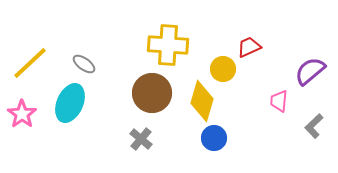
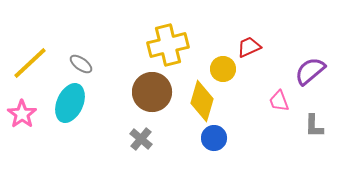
yellow cross: rotated 18 degrees counterclockwise
gray ellipse: moved 3 px left
brown circle: moved 1 px up
pink trapezoid: rotated 25 degrees counterclockwise
gray L-shape: rotated 45 degrees counterclockwise
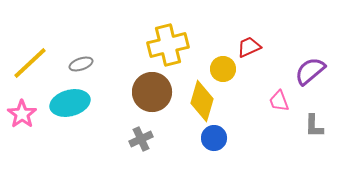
gray ellipse: rotated 55 degrees counterclockwise
cyan ellipse: rotated 51 degrees clockwise
gray cross: rotated 25 degrees clockwise
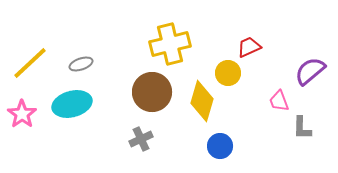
yellow cross: moved 2 px right, 1 px up
yellow circle: moved 5 px right, 4 px down
cyan ellipse: moved 2 px right, 1 px down
gray L-shape: moved 12 px left, 2 px down
blue circle: moved 6 px right, 8 px down
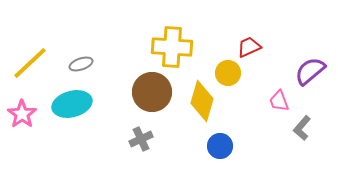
yellow cross: moved 2 px right, 3 px down; rotated 18 degrees clockwise
gray L-shape: rotated 40 degrees clockwise
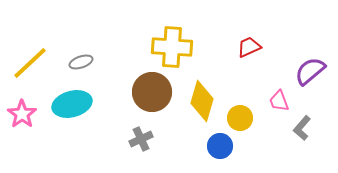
gray ellipse: moved 2 px up
yellow circle: moved 12 px right, 45 px down
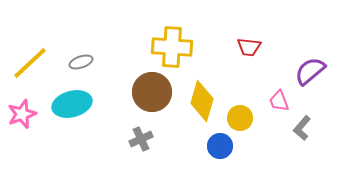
red trapezoid: rotated 150 degrees counterclockwise
pink star: rotated 16 degrees clockwise
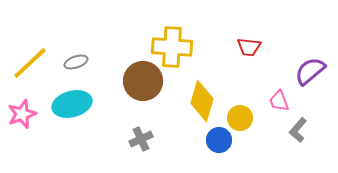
gray ellipse: moved 5 px left
brown circle: moved 9 px left, 11 px up
gray L-shape: moved 4 px left, 2 px down
blue circle: moved 1 px left, 6 px up
